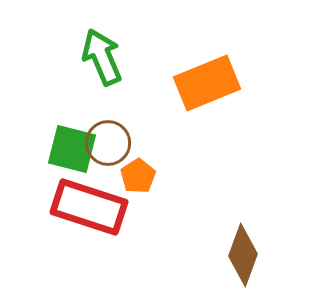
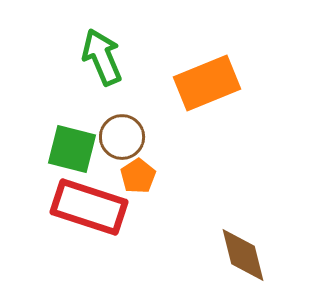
brown circle: moved 14 px right, 6 px up
brown diamond: rotated 34 degrees counterclockwise
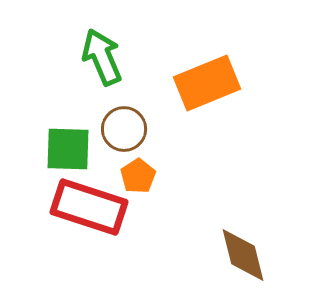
brown circle: moved 2 px right, 8 px up
green square: moved 4 px left; rotated 12 degrees counterclockwise
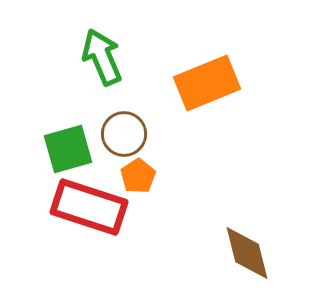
brown circle: moved 5 px down
green square: rotated 18 degrees counterclockwise
brown diamond: moved 4 px right, 2 px up
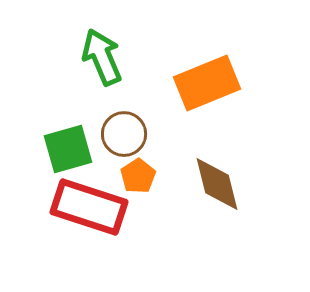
brown diamond: moved 30 px left, 69 px up
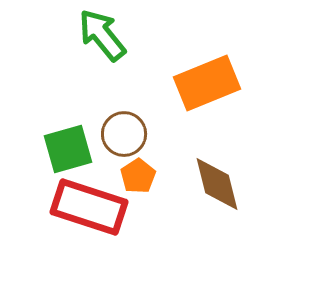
green arrow: moved 22 px up; rotated 16 degrees counterclockwise
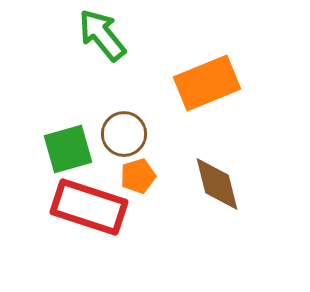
orange pentagon: rotated 16 degrees clockwise
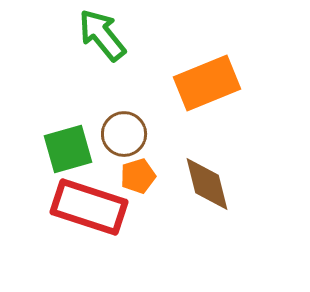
brown diamond: moved 10 px left
